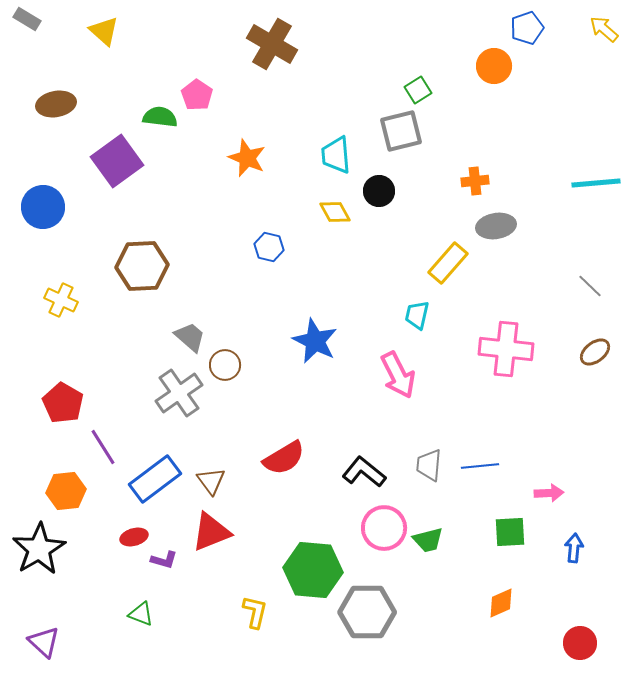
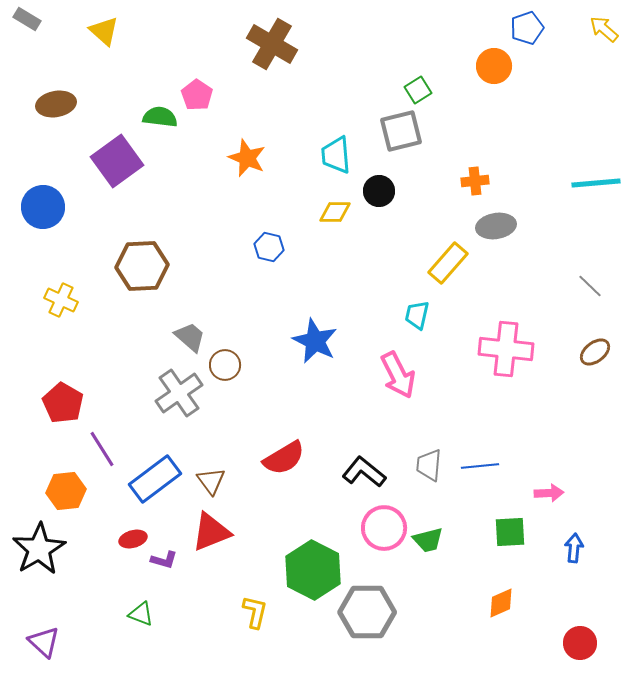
yellow diamond at (335, 212): rotated 60 degrees counterclockwise
purple line at (103, 447): moved 1 px left, 2 px down
red ellipse at (134, 537): moved 1 px left, 2 px down
green hexagon at (313, 570): rotated 22 degrees clockwise
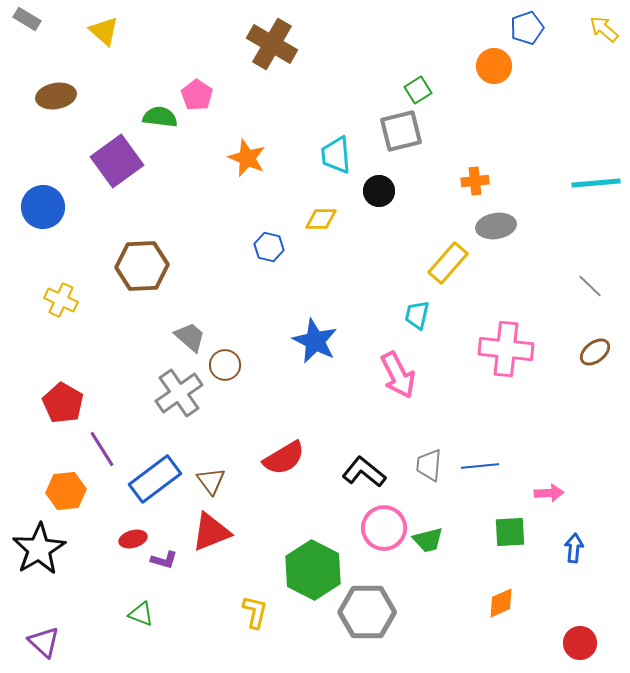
brown ellipse at (56, 104): moved 8 px up
yellow diamond at (335, 212): moved 14 px left, 7 px down
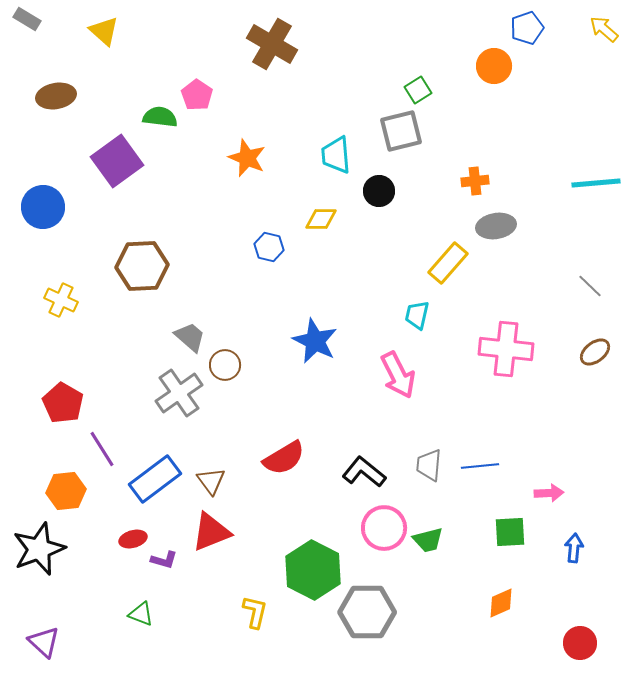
black star at (39, 549): rotated 10 degrees clockwise
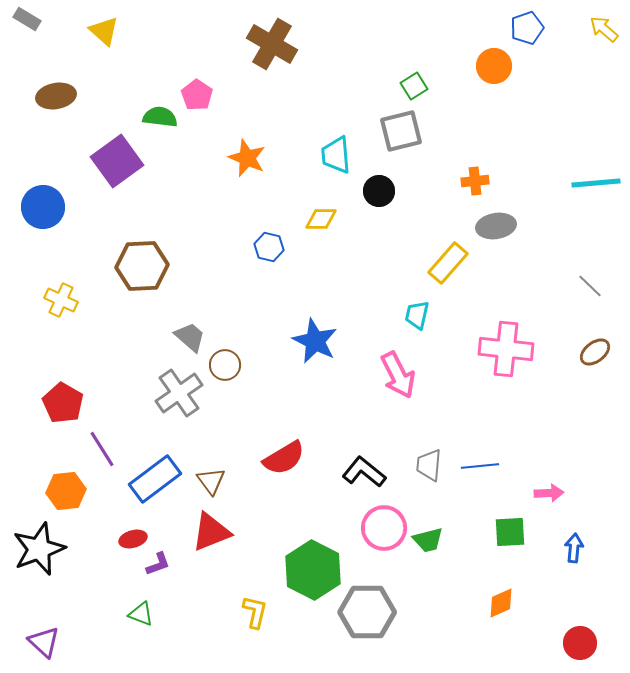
green square at (418, 90): moved 4 px left, 4 px up
purple L-shape at (164, 560): moved 6 px left, 4 px down; rotated 36 degrees counterclockwise
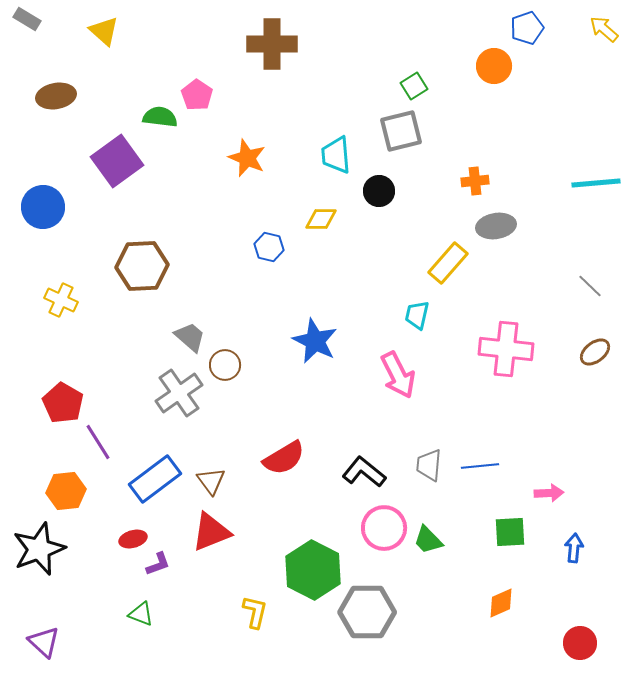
brown cross at (272, 44): rotated 30 degrees counterclockwise
purple line at (102, 449): moved 4 px left, 7 px up
green trapezoid at (428, 540): rotated 60 degrees clockwise
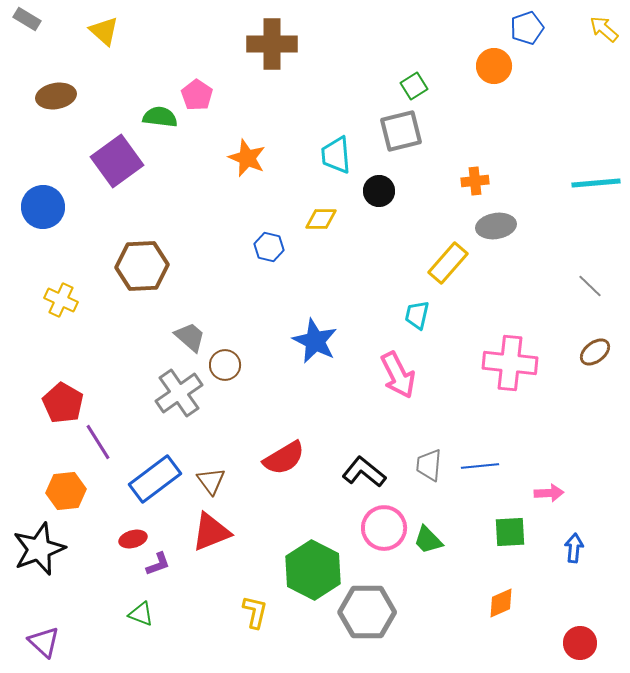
pink cross at (506, 349): moved 4 px right, 14 px down
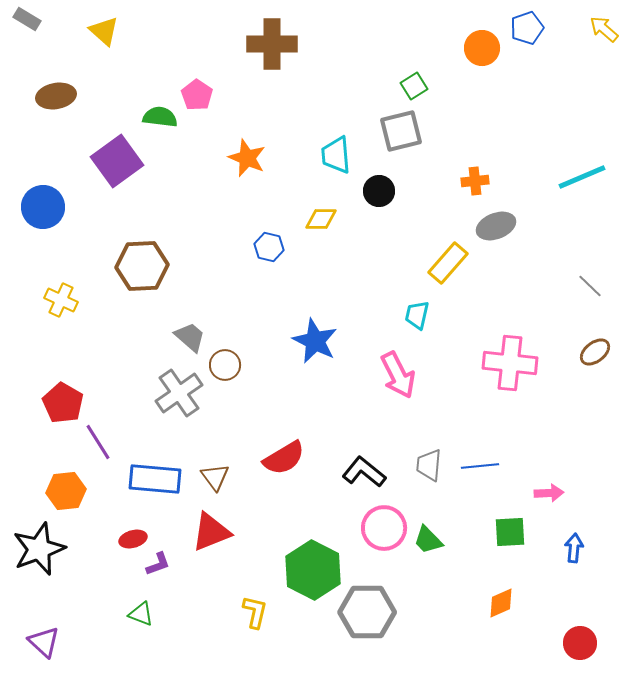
orange circle at (494, 66): moved 12 px left, 18 px up
cyan line at (596, 183): moved 14 px left, 6 px up; rotated 18 degrees counterclockwise
gray ellipse at (496, 226): rotated 12 degrees counterclockwise
blue rectangle at (155, 479): rotated 42 degrees clockwise
brown triangle at (211, 481): moved 4 px right, 4 px up
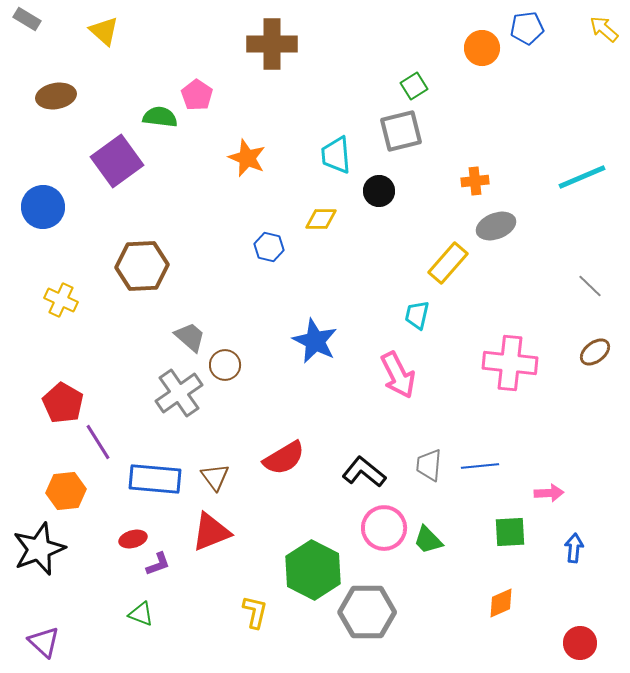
blue pentagon at (527, 28): rotated 12 degrees clockwise
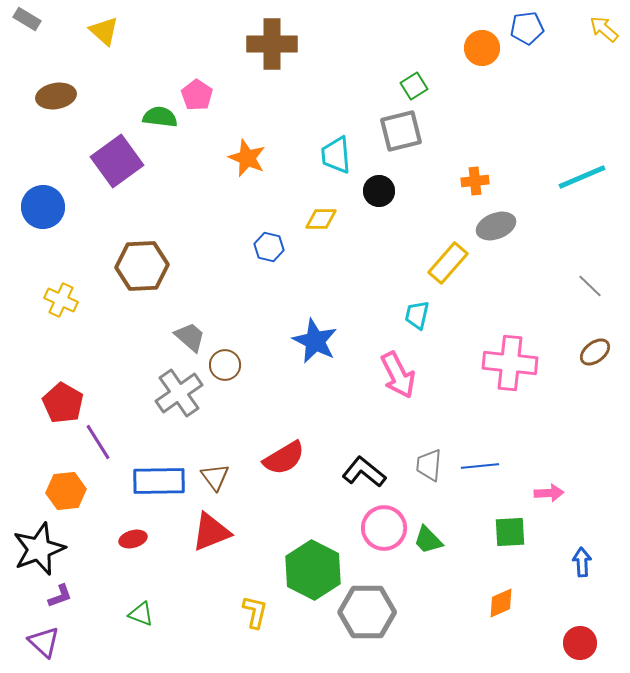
blue rectangle at (155, 479): moved 4 px right, 2 px down; rotated 6 degrees counterclockwise
blue arrow at (574, 548): moved 8 px right, 14 px down; rotated 8 degrees counterclockwise
purple L-shape at (158, 564): moved 98 px left, 32 px down
